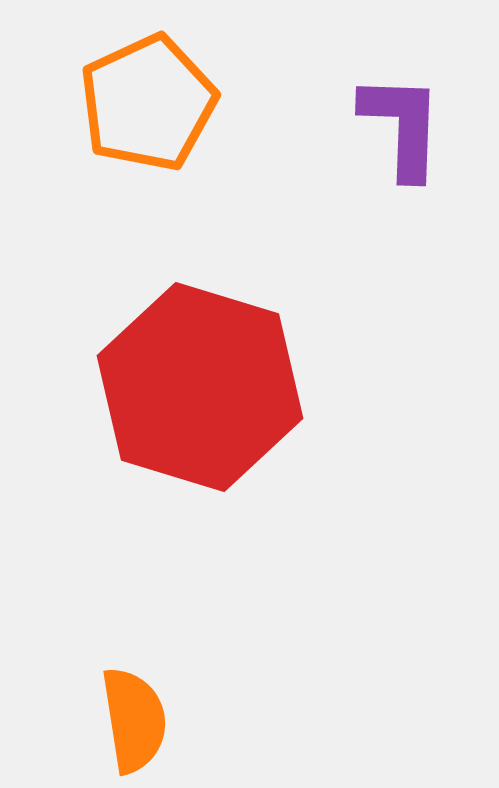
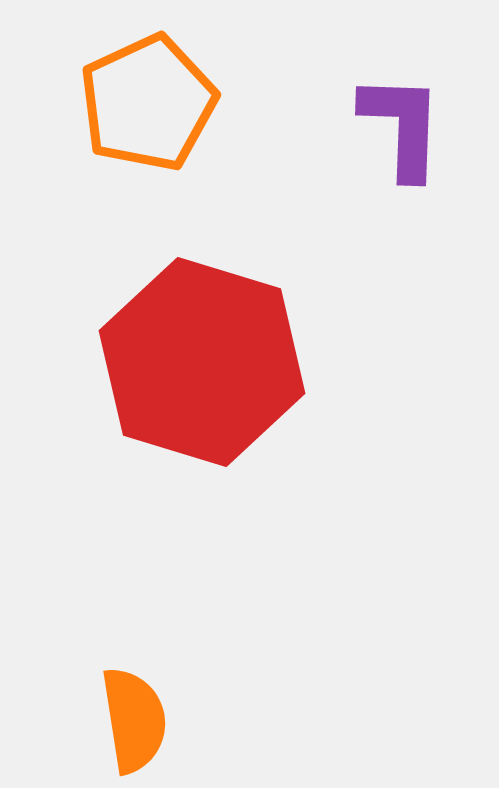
red hexagon: moved 2 px right, 25 px up
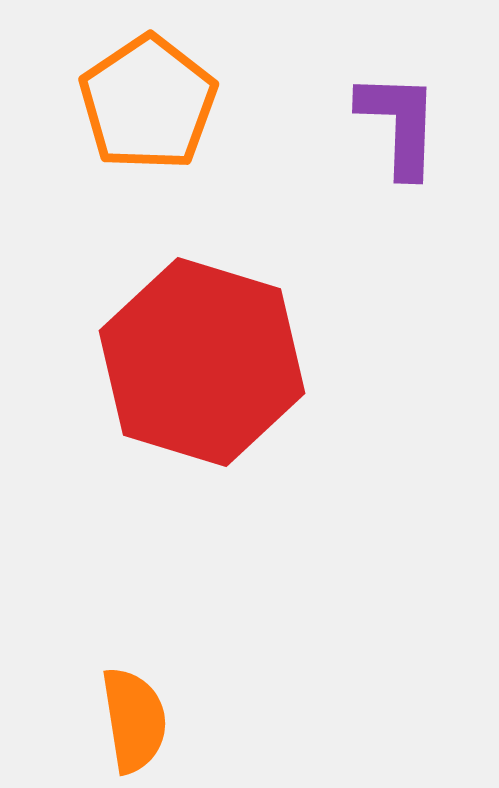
orange pentagon: rotated 9 degrees counterclockwise
purple L-shape: moved 3 px left, 2 px up
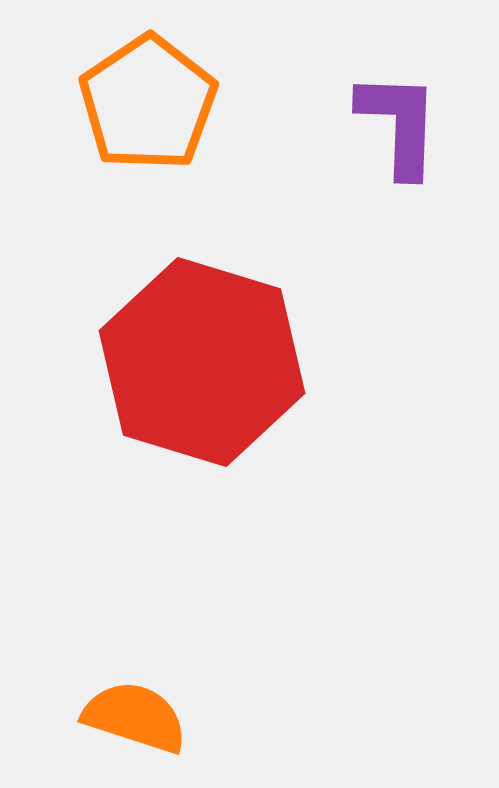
orange semicircle: moved 1 px right, 3 px up; rotated 63 degrees counterclockwise
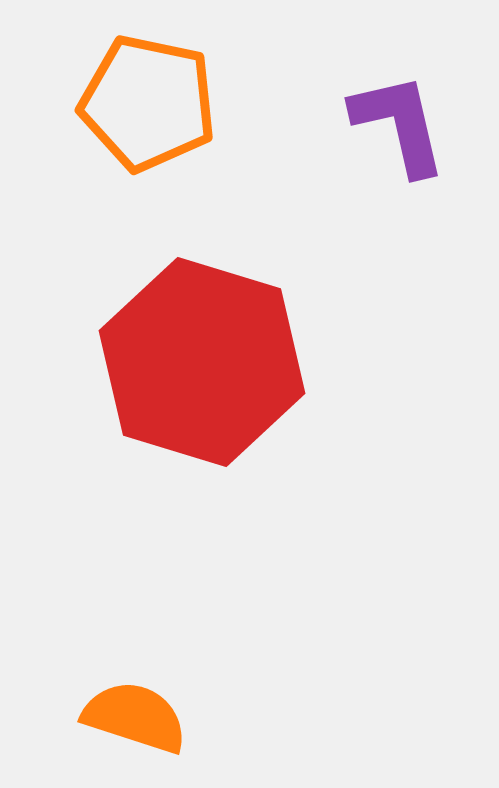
orange pentagon: rotated 26 degrees counterclockwise
purple L-shape: rotated 15 degrees counterclockwise
